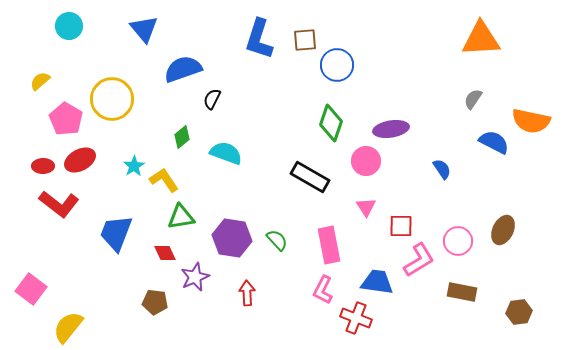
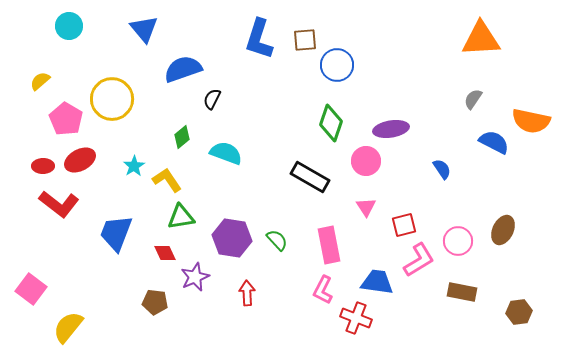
yellow L-shape at (164, 180): moved 3 px right
red square at (401, 226): moved 3 px right, 1 px up; rotated 15 degrees counterclockwise
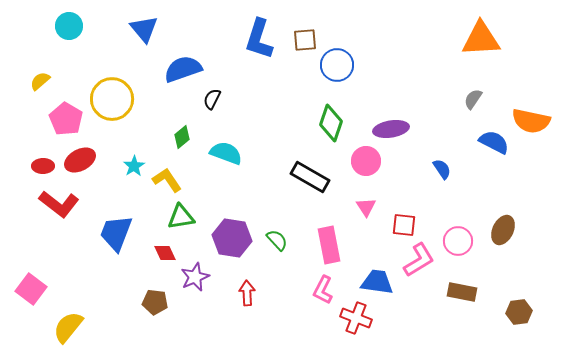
red square at (404, 225): rotated 20 degrees clockwise
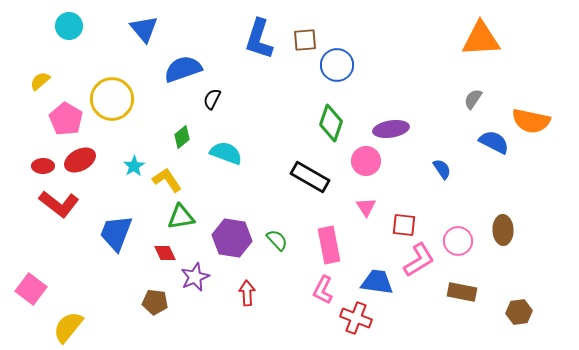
brown ellipse at (503, 230): rotated 28 degrees counterclockwise
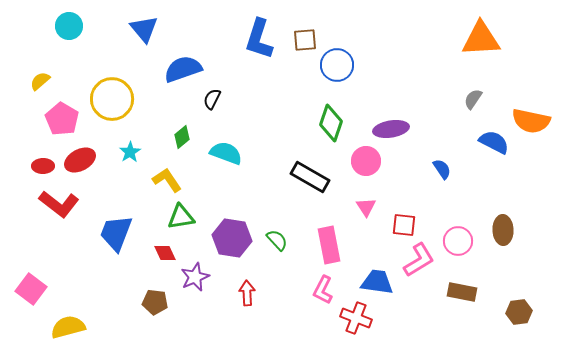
pink pentagon at (66, 119): moved 4 px left
cyan star at (134, 166): moved 4 px left, 14 px up
yellow semicircle at (68, 327): rotated 36 degrees clockwise
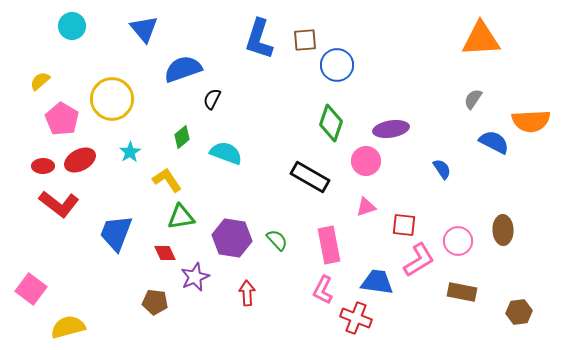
cyan circle at (69, 26): moved 3 px right
orange semicircle at (531, 121): rotated 15 degrees counterclockwise
pink triangle at (366, 207): rotated 45 degrees clockwise
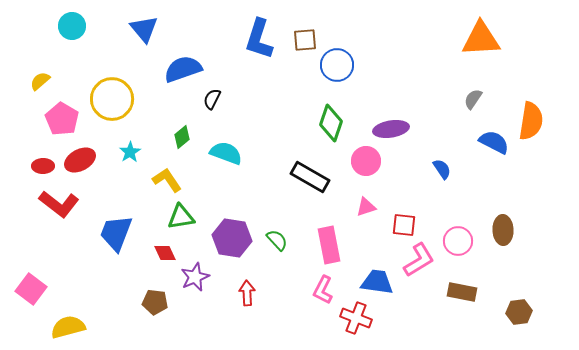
orange semicircle at (531, 121): rotated 78 degrees counterclockwise
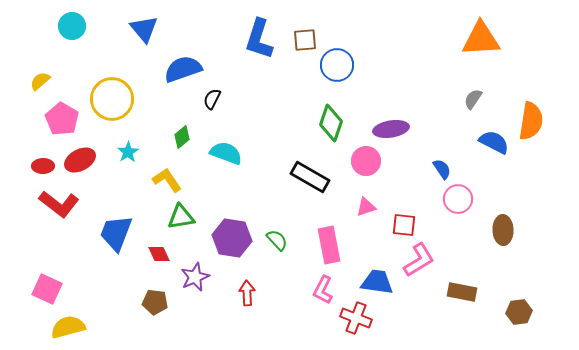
cyan star at (130, 152): moved 2 px left
pink circle at (458, 241): moved 42 px up
red diamond at (165, 253): moved 6 px left, 1 px down
pink square at (31, 289): moved 16 px right; rotated 12 degrees counterclockwise
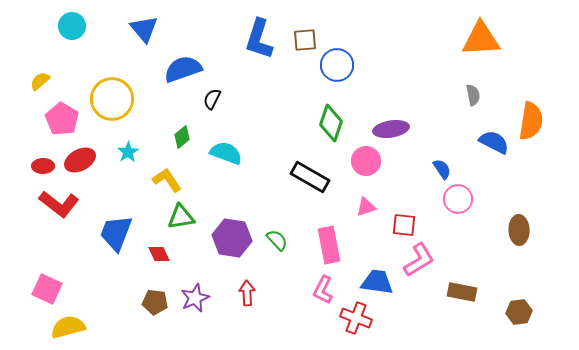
gray semicircle at (473, 99): moved 4 px up; rotated 135 degrees clockwise
brown ellipse at (503, 230): moved 16 px right
purple star at (195, 277): moved 21 px down
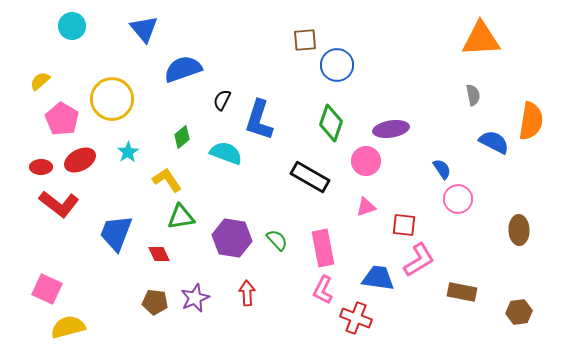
blue L-shape at (259, 39): moved 81 px down
black semicircle at (212, 99): moved 10 px right, 1 px down
red ellipse at (43, 166): moved 2 px left, 1 px down
pink rectangle at (329, 245): moved 6 px left, 3 px down
blue trapezoid at (377, 282): moved 1 px right, 4 px up
